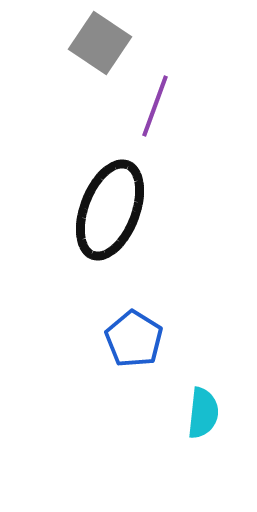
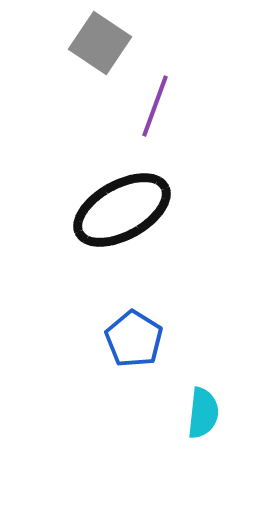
black ellipse: moved 12 px right; rotated 40 degrees clockwise
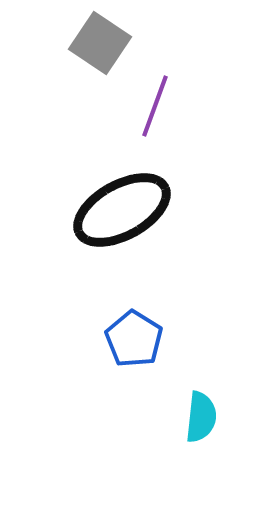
cyan semicircle: moved 2 px left, 4 px down
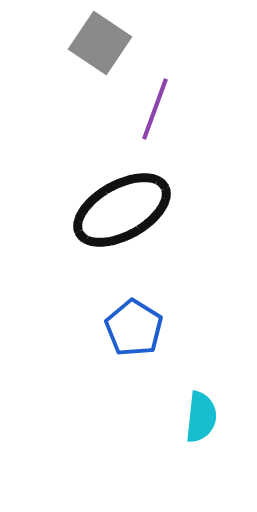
purple line: moved 3 px down
blue pentagon: moved 11 px up
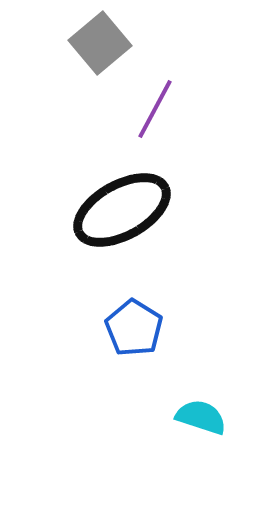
gray square: rotated 16 degrees clockwise
purple line: rotated 8 degrees clockwise
cyan semicircle: rotated 78 degrees counterclockwise
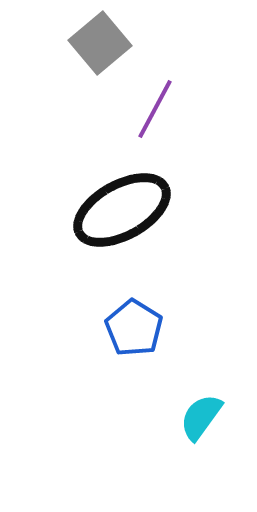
cyan semicircle: rotated 72 degrees counterclockwise
